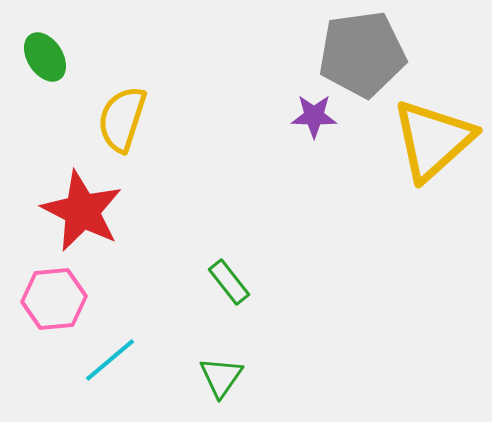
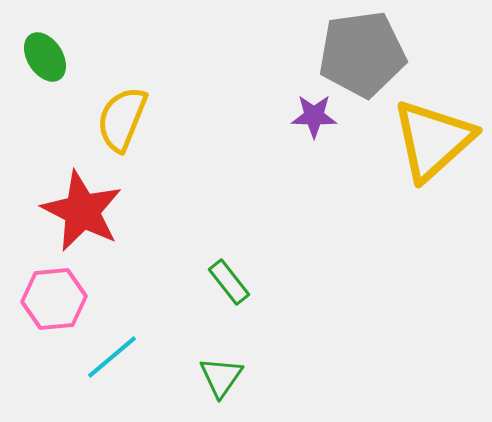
yellow semicircle: rotated 4 degrees clockwise
cyan line: moved 2 px right, 3 px up
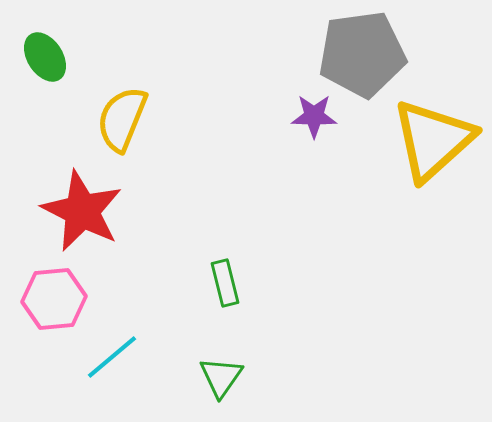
green rectangle: moved 4 px left, 1 px down; rotated 24 degrees clockwise
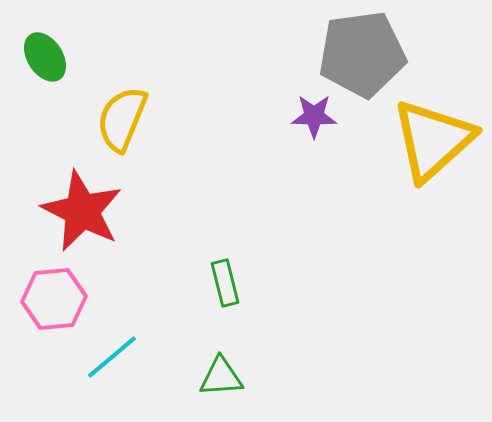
green triangle: rotated 51 degrees clockwise
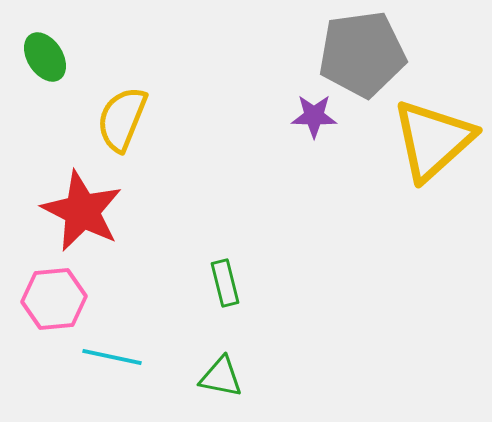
cyan line: rotated 52 degrees clockwise
green triangle: rotated 15 degrees clockwise
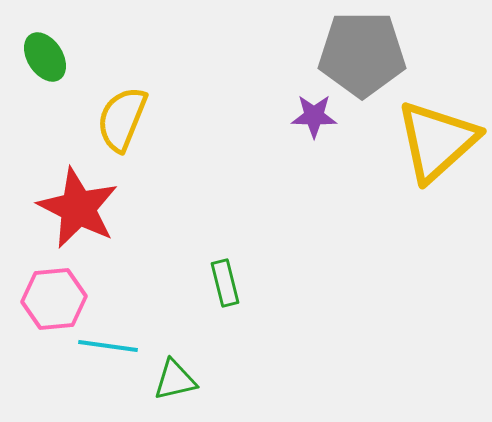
gray pentagon: rotated 8 degrees clockwise
yellow triangle: moved 4 px right, 1 px down
red star: moved 4 px left, 3 px up
cyan line: moved 4 px left, 11 px up; rotated 4 degrees counterclockwise
green triangle: moved 46 px left, 3 px down; rotated 24 degrees counterclockwise
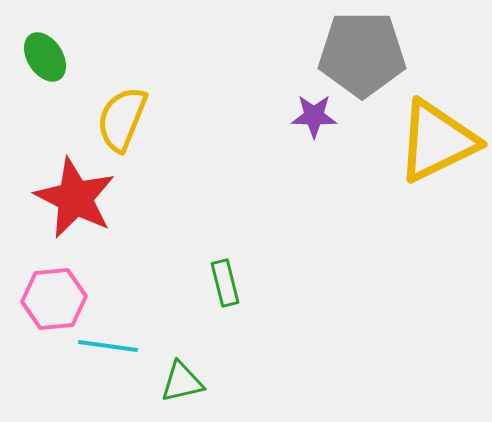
yellow triangle: rotated 16 degrees clockwise
red star: moved 3 px left, 10 px up
green triangle: moved 7 px right, 2 px down
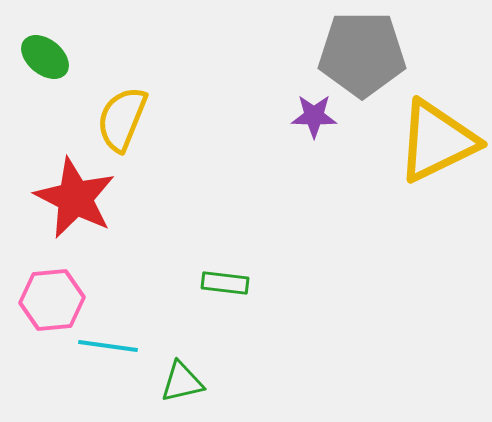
green ellipse: rotated 18 degrees counterclockwise
green rectangle: rotated 69 degrees counterclockwise
pink hexagon: moved 2 px left, 1 px down
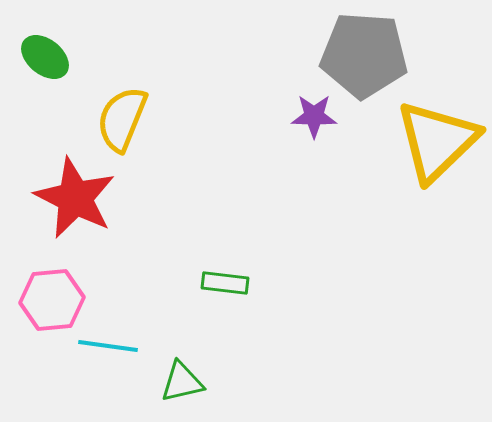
gray pentagon: moved 2 px right, 1 px down; rotated 4 degrees clockwise
yellow triangle: rotated 18 degrees counterclockwise
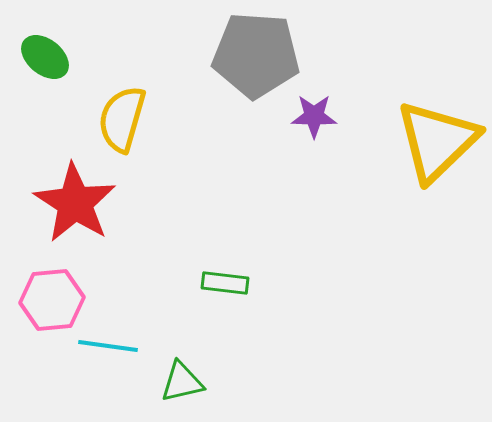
gray pentagon: moved 108 px left
yellow semicircle: rotated 6 degrees counterclockwise
red star: moved 5 px down; rotated 6 degrees clockwise
